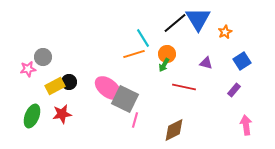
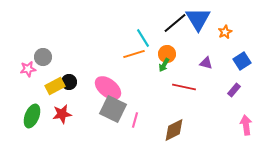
gray square: moved 12 px left, 10 px down
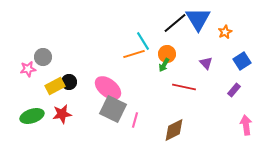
cyan line: moved 3 px down
purple triangle: rotated 32 degrees clockwise
green ellipse: rotated 50 degrees clockwise
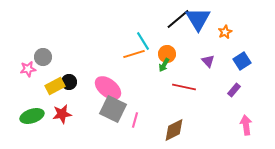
black line: moved 3 px right, 4 px up
purple triangle: moved 2 px right, 2 px up
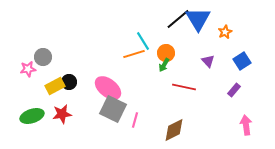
orange circle: moved 1 px left, 1 px up
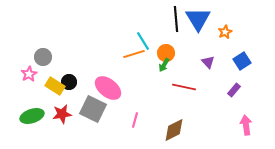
black line: moved 2 px left; rotated 55 degrees counterclockwise
purple triangle: moved 1 px down
pink star: moved 1 px right, 5 px down; rotated 21 degrees counterclockwise
yellow rectangle: rotated 60 degrees clockwise
gray square: moved 20 px left
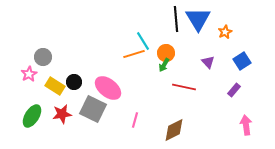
black circle: moved 5 px right
green ellipse: rotated 40 degrees counterclockwise
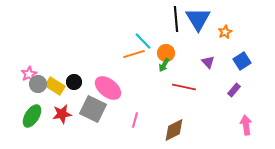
cyan line: rotated 12 degrees counterclockwise
gray circle: moved 5 px left, 27 px down
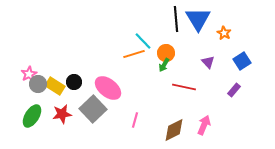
orange star: moved 1 px left, 1 px down; rotated 16 degrees counterclockwise
gray square: rotated 20 degrees clockwise
pink arrow: moved 42 px left; rotated 30 degrees clockwise
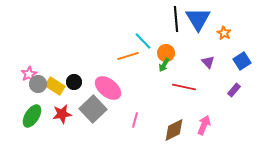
orange line: moved 6 px left, 2 px down
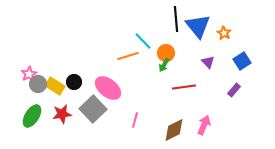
blue triangle: moved 7 px down; rotated 8 degrees counterclockwise
red line: rotated 20 degrees counterclockwise
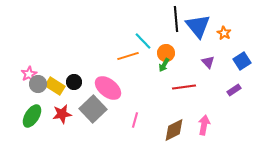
purple rectangle: rotated 16 degrees clockwise
pink arrow: rotated 12 degrees counterclockwise
